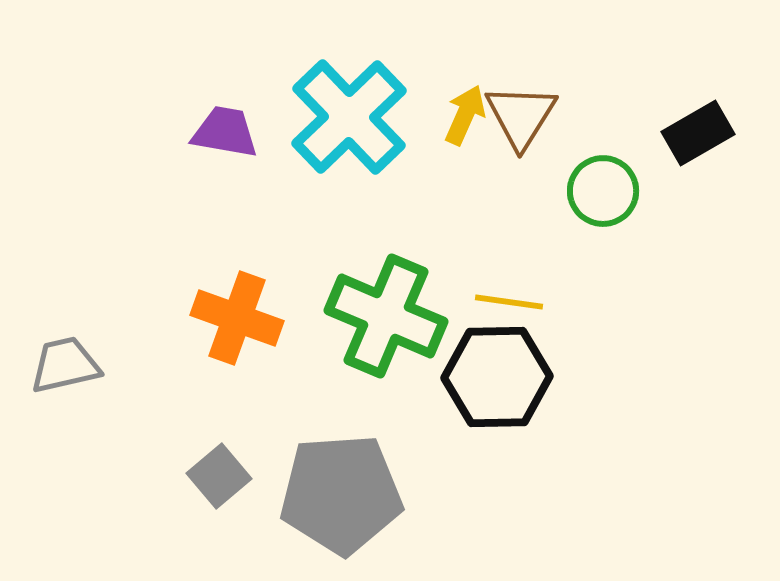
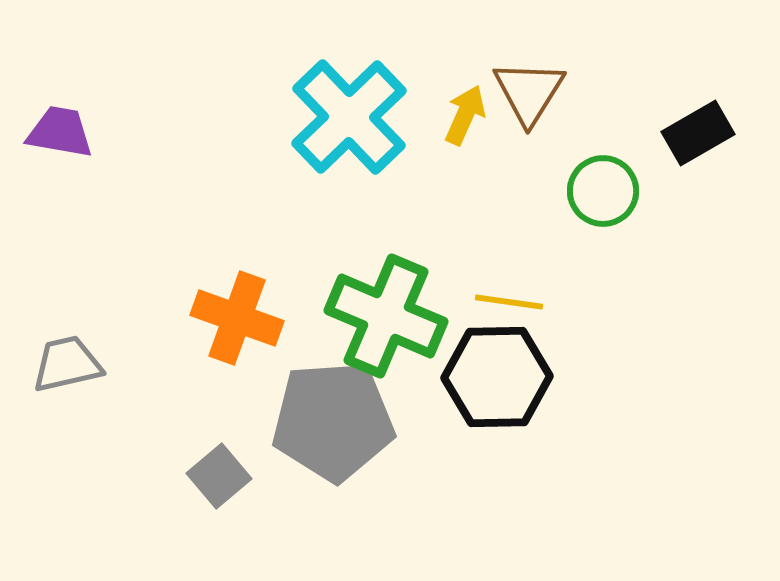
brown triangle: moved 8 px right, 24 px up
purple trapezoid: moved 165 px left
gray trapezoid: moved 2 px right, 1 px up
gray pentagon: moved 8 px left, 73 px up
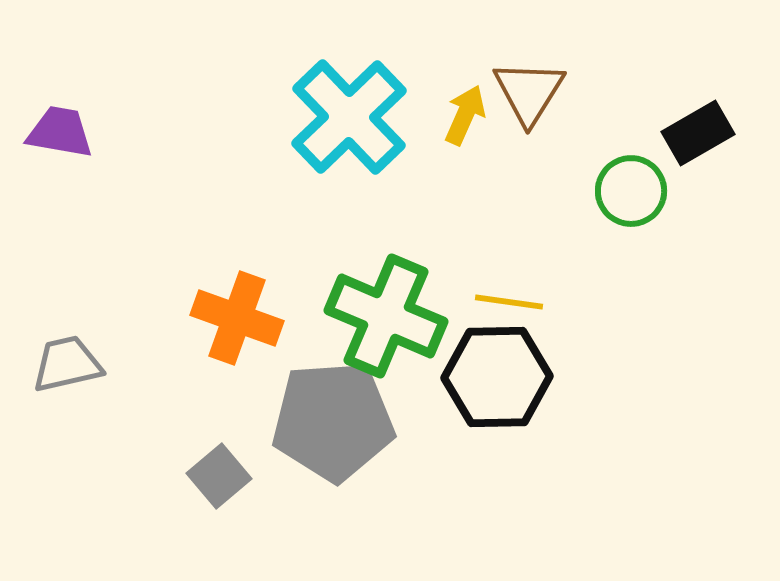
green circle: moved 28 px right
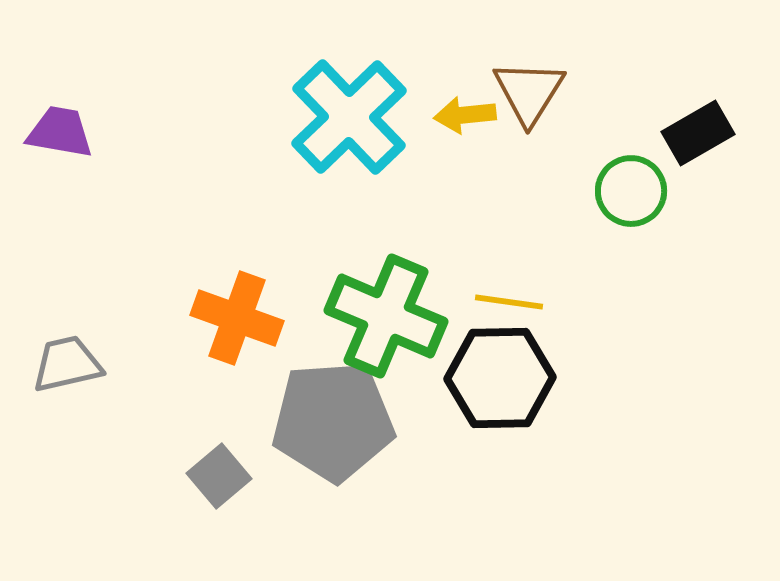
yellow arrow: rotated 120 degrees counterclockwise
black hexagon: moved 3 px right, 1 px down
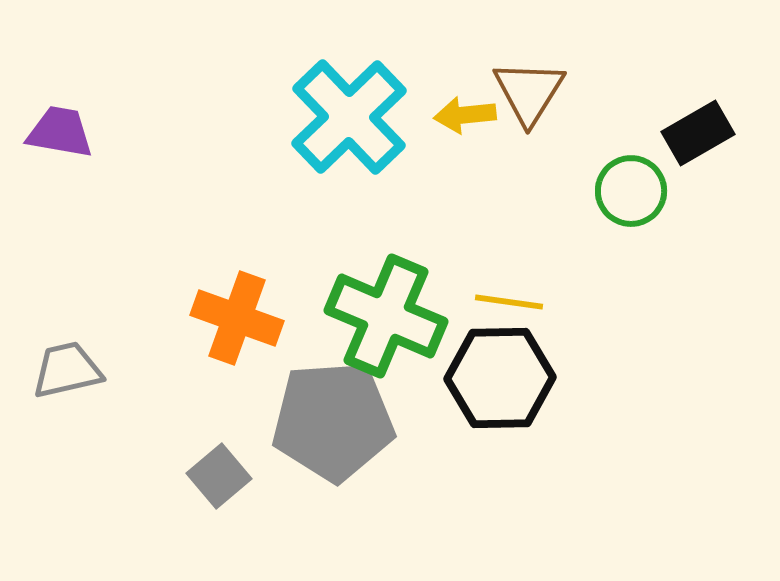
gray trapezoid: moved 6 px down
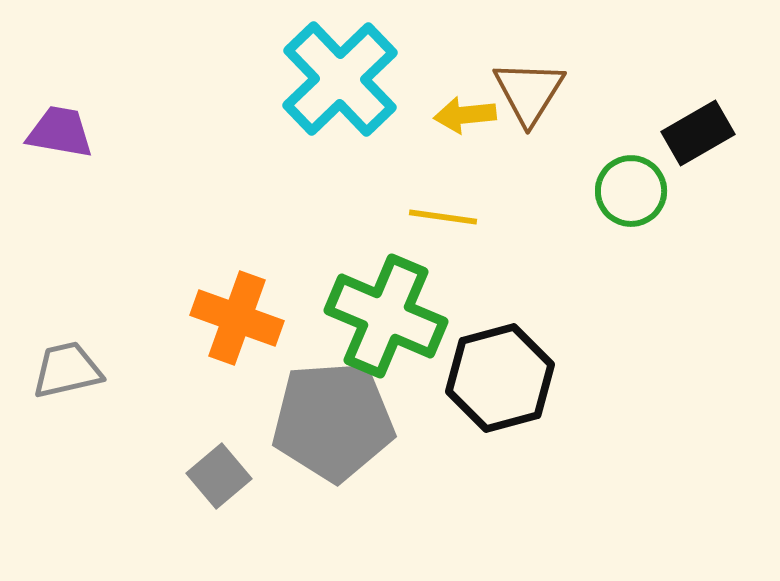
cyan cross: moved 9 px left, 38 px up
yellow line: moved 66 px left, 85 px up
black hexagon: rotated 14 degrees counterclockwise
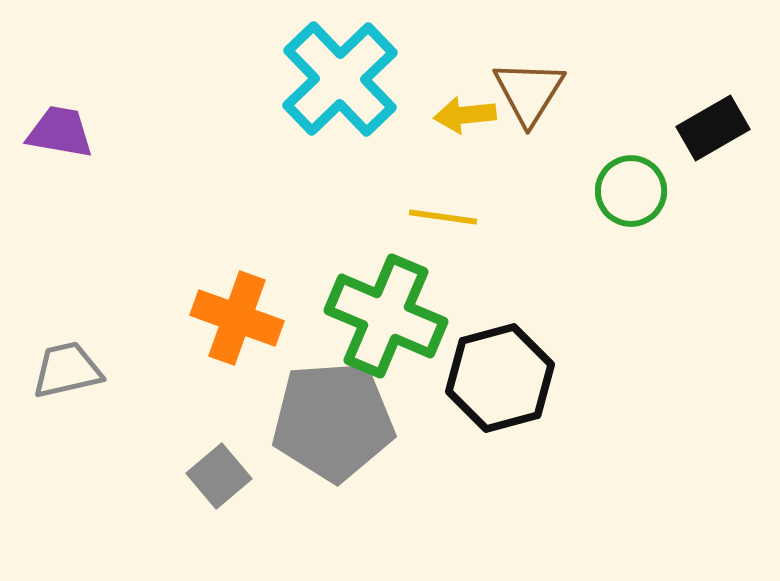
black rectangle: moved 15 px right, 5 px up
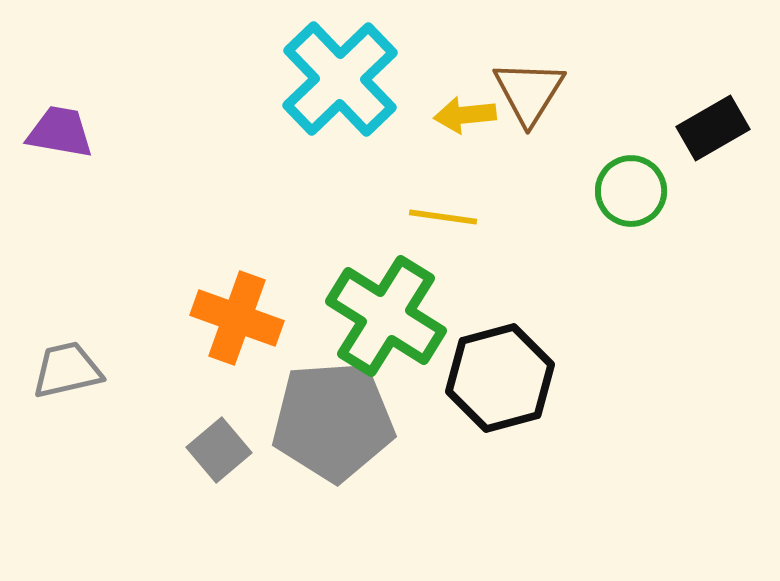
green cross: rotated 9 degrees clockwise
gray square: moved 26 px up
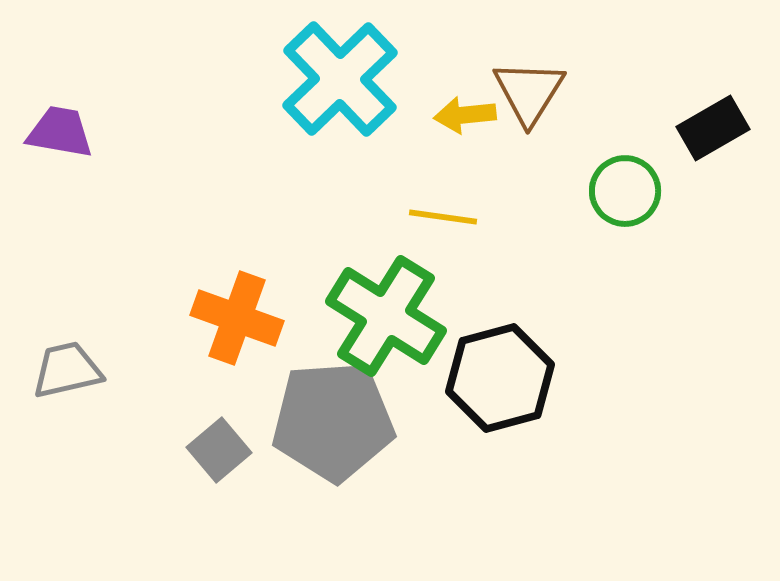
green circle: moved 6 px left
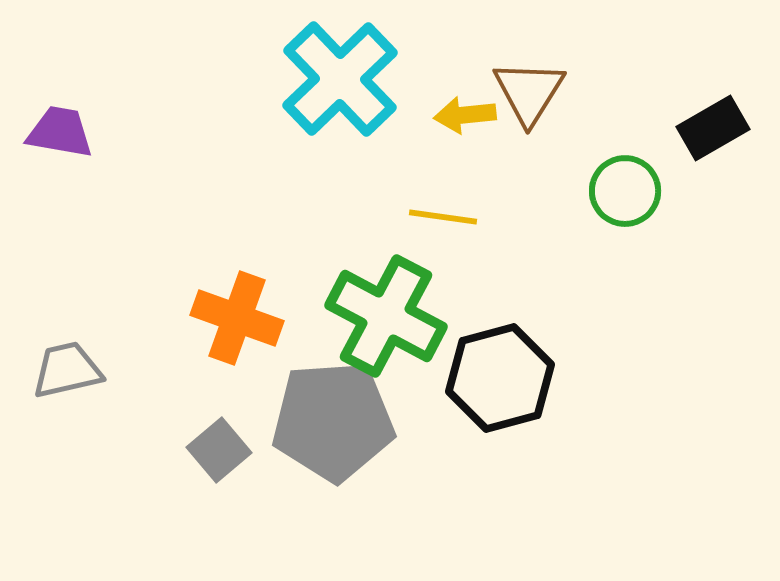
green cross: rotated 4 degrees counterclockwise
